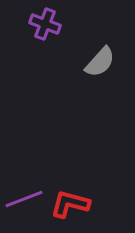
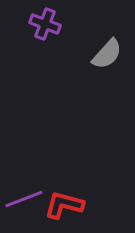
gray semicircle: moved 7 px right, 8 px up
red L-shape: moved 6 px left, 1 px down
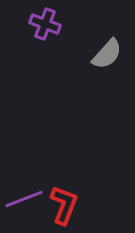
red L-shape: rotated 96 degrees clockwise
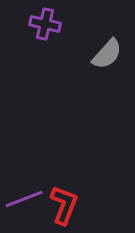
purple cross: rotated 8 degrees counterclockwise
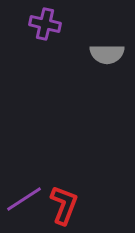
gray semicircle: rotated 48 degrees clockwise
purple line: rotated 12 degrees counterclockwise
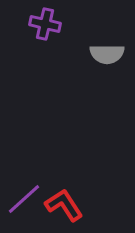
purple line: rotated 9 degrees counterclockwise
red L-shape: rotated 54 degrees counterclockwise
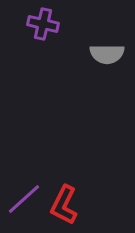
purple cross: moved 2 px left
red L-shape: rotated 120 degrees counterclockwise
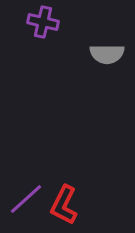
purple cross: moved 2 px up
purple line: moved 2 px right
